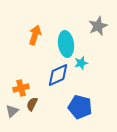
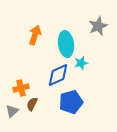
blue pentagon: moved 9 px left, 5 px up; rotated 30 degrees counterclockwise
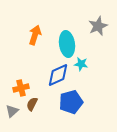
cyan ellipse: moved 1 px right
cyan star: moved 1 px down; rotated 24 degrees clockwise
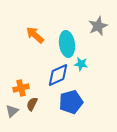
orange arrow: rotated 66 degrees counterclockwise
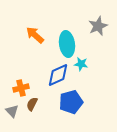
gray triangle: rotated 32 degrees counterclockwise
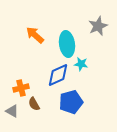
brown semicircle: moved 2 px right; rotated 56 degrees counterclockwise
gray triangle: rotated 16 degrees counterclockwise
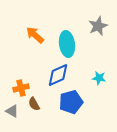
cyan star: moved 18 px right, 14 px down
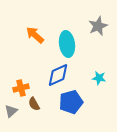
gray triangle: moved 1 px left; rotated 48 degrees clockwise
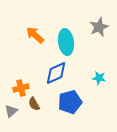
gray star: moved 1 px right, 1 px down
cyan ellipse: moved 1 px left, 2 px up
blue diamond: moved 2 px left, 2 px up
blue pentagon: moved 1 px left
